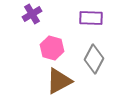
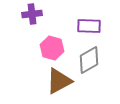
purple cross: rotated 24 degrees clockwise
purple rectangle: moved 2 px left, 8 px down
gray diamond: moved 5 px left, 1 px down; rotated 32 degrees clockwise
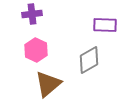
purple rectangle: moved 16 px right, 1 px up
pink hexagon: moved 16 px left, 2 px down; rotated 10 degrees clockwise
brown triangle: moved 11 px left, 3 px down; rotated 12 degrees counterclockwise
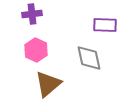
gray diamond: moved 2 px up; rotated 72 degrees counterclockwise
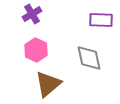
purple cross: rotated 24 degrees counterclockwise
purple rectangle: moved 4 px left, 5 px up
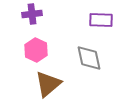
purple cross: rotated 24 degrees clockwise
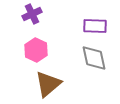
purple cross: rotated 18 degrees counterclockwise
purple rectangle: moved 6 px left, 6 px down
gray diamond: moved 5 px right
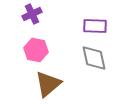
pink hexagon: rotated 15 degrees counterclockwise
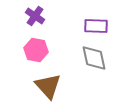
purple cross: moved 3 px right, 2 px down; rotated 30 degrees counterclockwise
purple rectangle: moved 1 px right
brown triangle: moved 2 px down; rotated 32 degrees counterclockwise
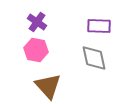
purple cross: moved 2 px right, 6 px down
purple rectangle: moved 3 px right
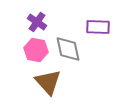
purple rectangle: moved 1 px left, 1 px down
gray diamond: moved 26 px left, 9 px up
brown triangle: moved 4 px up
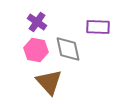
brown triangle: moved 1 px right
